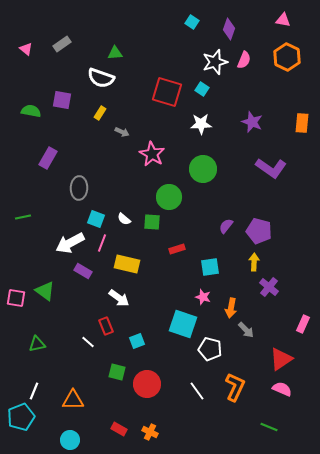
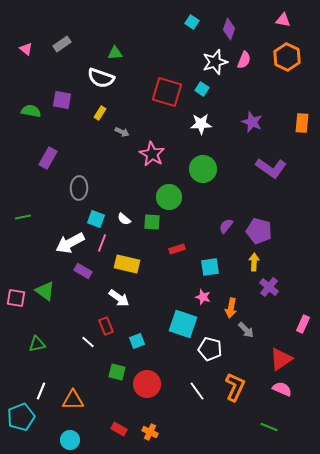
white line at (34, 391): moved 7 px right
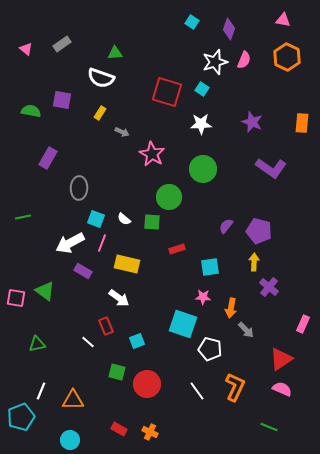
pink star at (203, 297): rotated 14 degrees counterclockwise
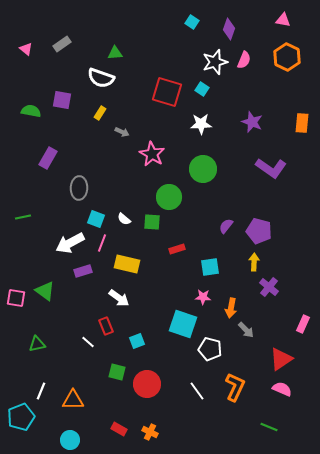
purple rectangle at (83, 271): rotated 48 degrees counterclockwise
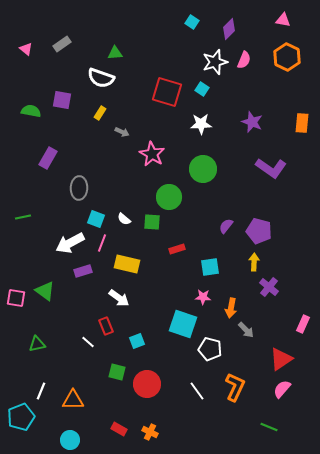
purple diamond at (229, 29): rotated 25 degrees clockwise
pink semicircle at (282, 389): rotated 72 degrees counterclockwise
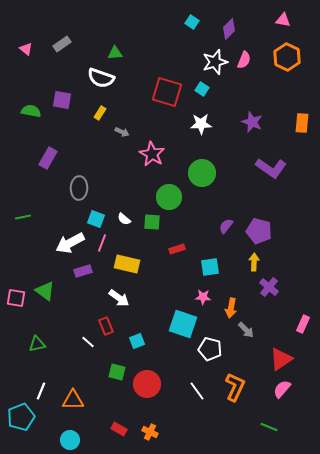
green circle at (203, 169): moved 1 px left, 4 px down
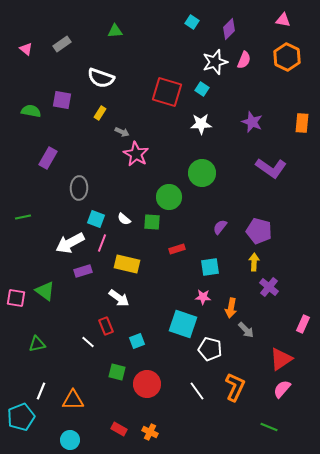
green triangle at (115, 53): moved 22 px up
pink star at (152, 154): moved 16 px left
purple semicircle at (226, 226): moved 6 px left, 1 px down
